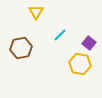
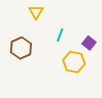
cyan line: rotated 24 degrees counterclockwise
brown hexagon: rotated 15 degrees counterclockwise
yellow hexagon: moved 6 px left, 2 px up
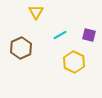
cyan line: rotated 40 degrees clockwise
purple square: moved 8 px up; rotated 24 degrees counterclockwise
yellow hexagon: rotated 15 degrees clockwise
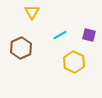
yellow triangle: moved 4 px left
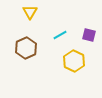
yellow triangle: moved 2 px left
brown hexagon: moved 5 px right
yellow hexagon: moved 1 px up
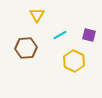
yellow triangle: moved 7 px right, 3 px down
brown hexagon: rotated 20 degrees clockwise
